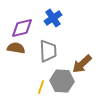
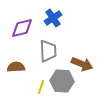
brown semicircle: moved 19 px down; rotated 12 degrees counterclockwise
brown arrow: rotated 115 degrees counterclockwise
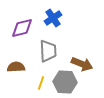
gray hexagon: moved 3 px right, 1 px down
yellow line: moved 4 px up
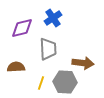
gray trapezoid: moved 2 px up
brown arrow: moved 1 px right, 1 px up; rotated 15 degrees counterclockwise
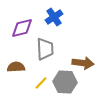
blue cross: moved 1 px right, 1 px up
gray trapezoid: moved 3 px left
yellow line: rotated 24 degrees clockwise
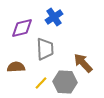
brown arrow: rotated 140 degrees counterclockwise
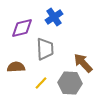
gray hexagon: moved 5 px right, 1 px down
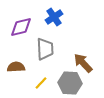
purple diamond: moved 1 px left, 1 px up
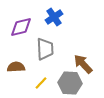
brown arrow: moved 1 px down
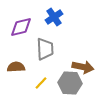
brown arrow: moved 3 px down; rotated 145 degrees clockwise
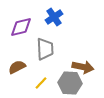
brown semicircle: moved 1 px right; rotated 24 degrees counterclockwise
